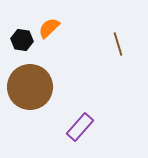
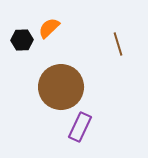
black hexagon: rotated 10 degrees counterclockwise
brown circle: moved 31 px right
purple rectangle: rotated 16 degrees counterclockwise
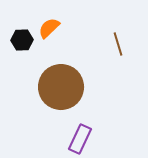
purple rectangle: moved 12 px down
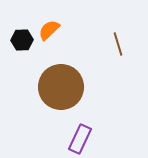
orange semicircle: moved 2 px down
